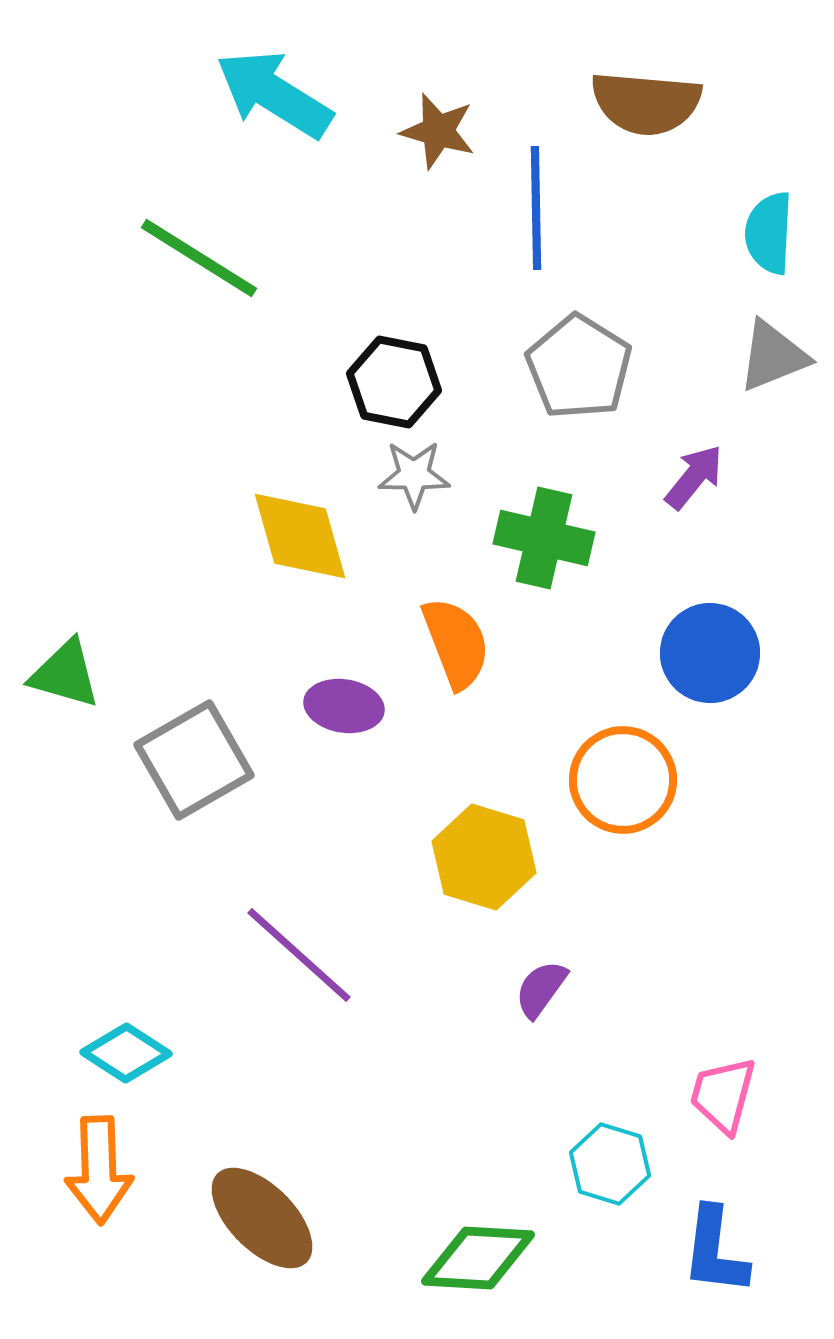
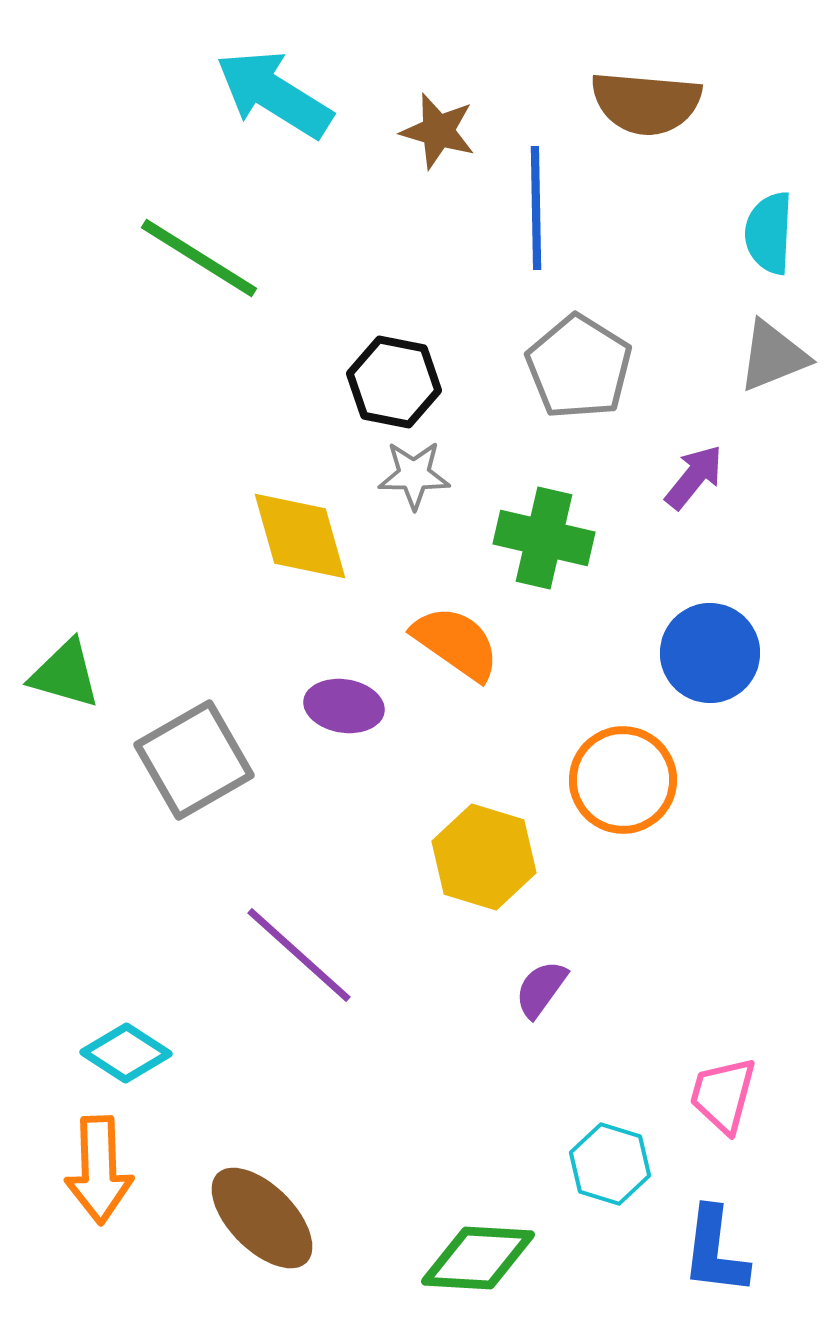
orange semicircle: rotated 34 degrees counterclockwise
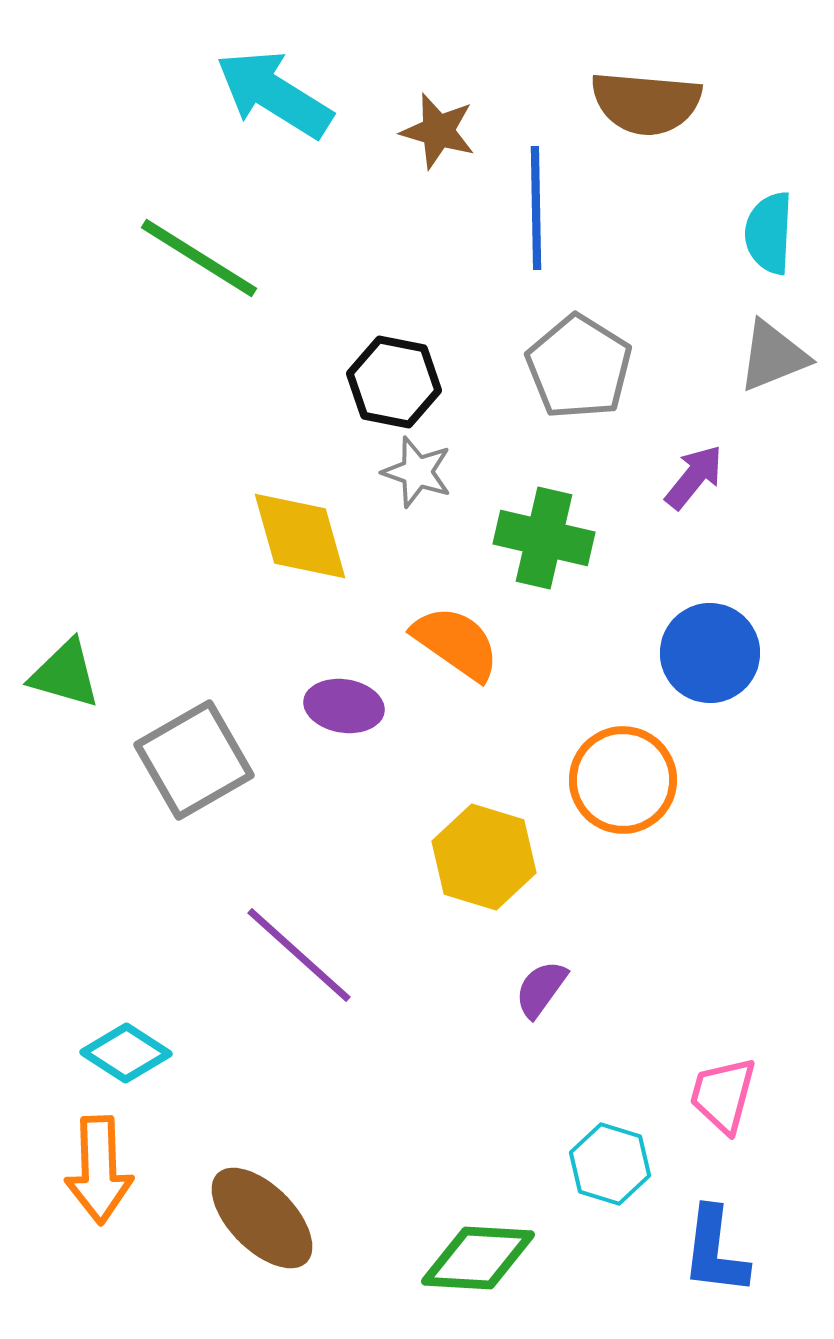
gray star: moved 3 px right, 3 px up; rotated 18 degrees clockwise
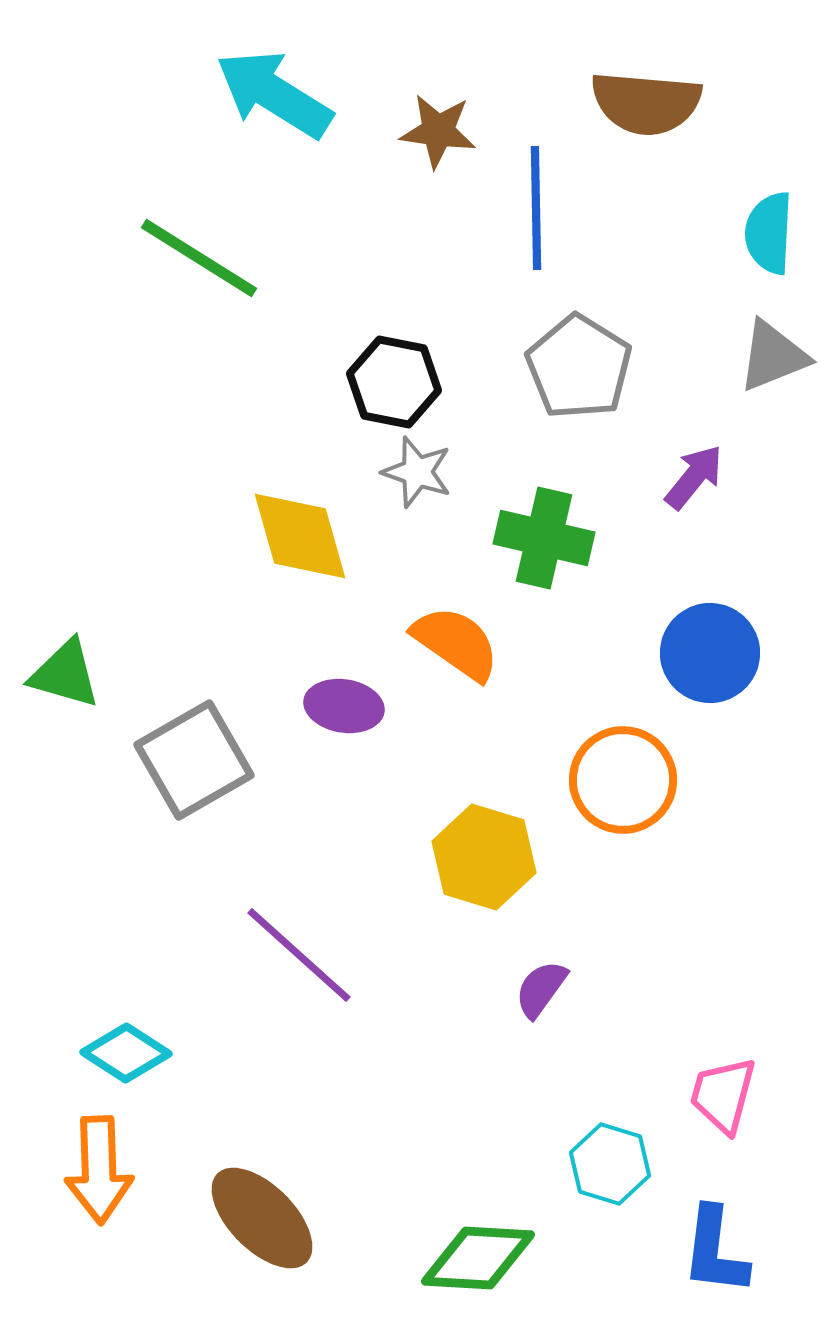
brown star: rotated 8 degrees counterclockwise
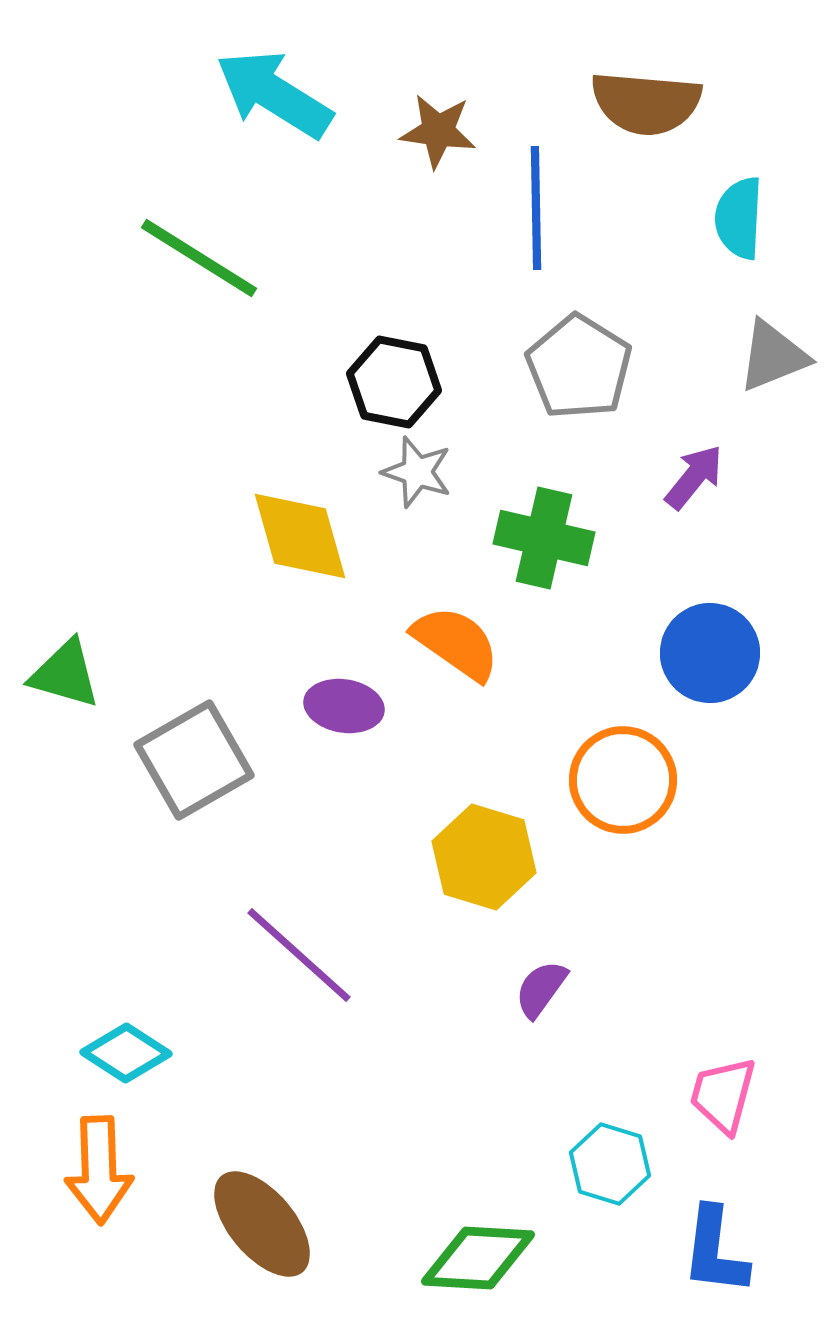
cyan semicircle: moved 30 px left, 15 px up
brown ellipse: moved 6 px down; rotated 5 degrees clockwise
